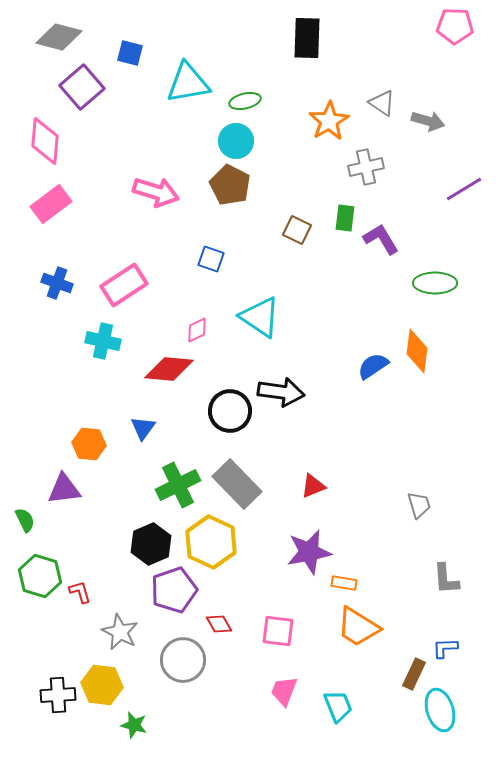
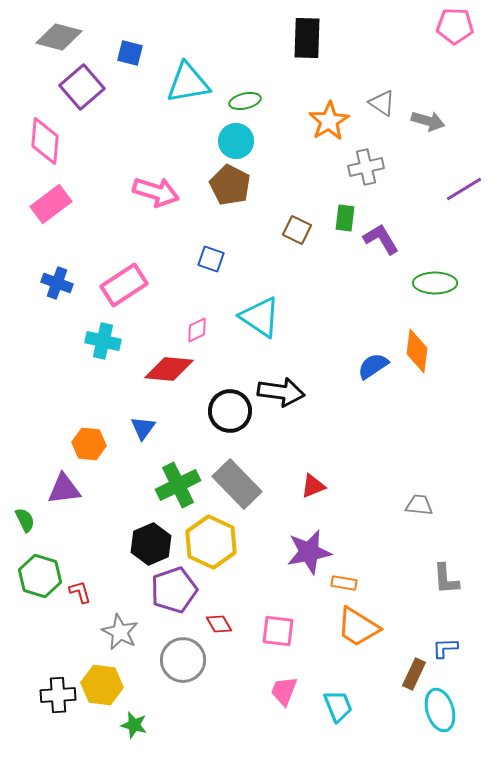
gray trapezoid at (419, 505): rotated 68 degrees counterclockwise
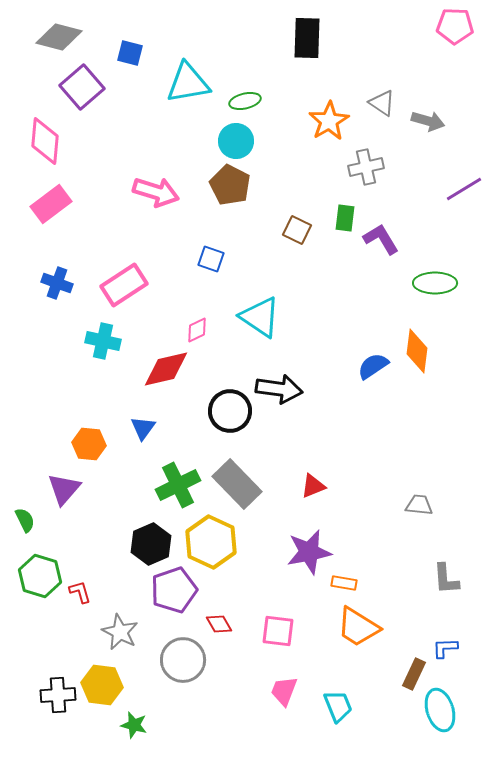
red diamond at (169, 369): moved 3 px left; rotated 18 degrees counterclockwise
black arrow at (281, 392): moved 2 px left, 3 px up
purple triangle at (64, 489): rotated 42 degrees counterclockwise
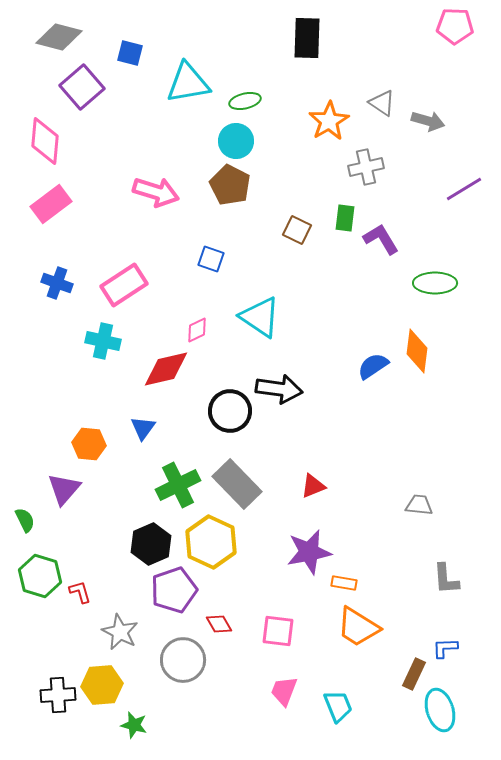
yellow hexagon at (102, 685): rotated 12 degrees counterclockwise
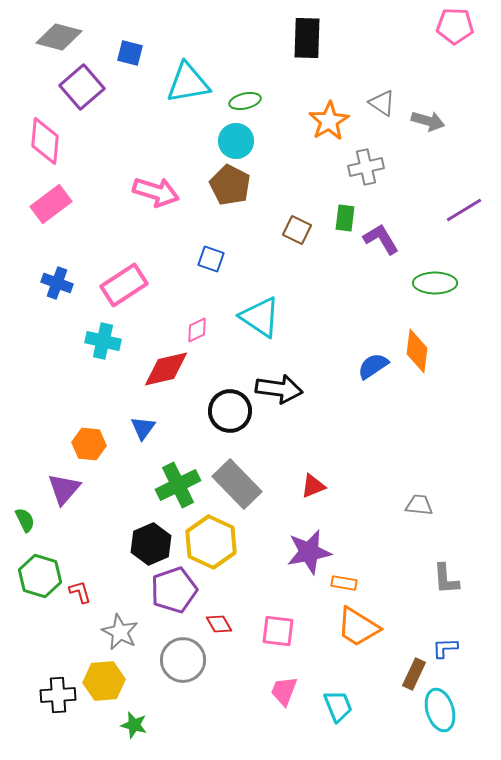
purple line at (464, 189): moved 21 px down
yellow hexagon at (102, 685): moved 2 px right, 4 px up
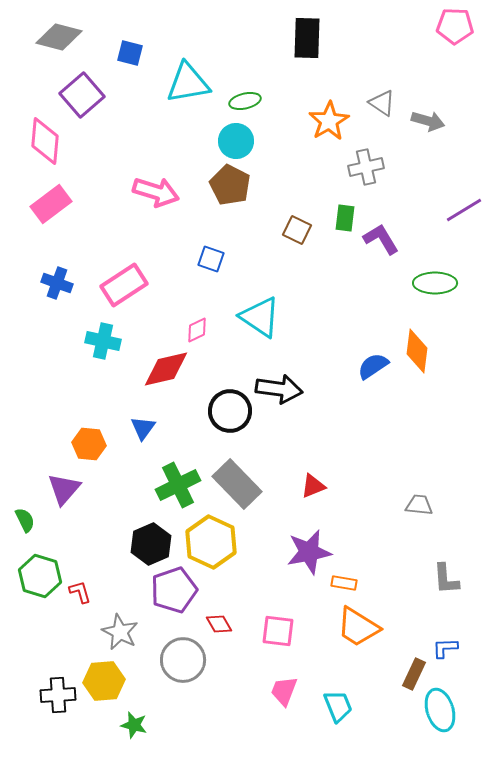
purple square at (82, 87): moved 8 px down
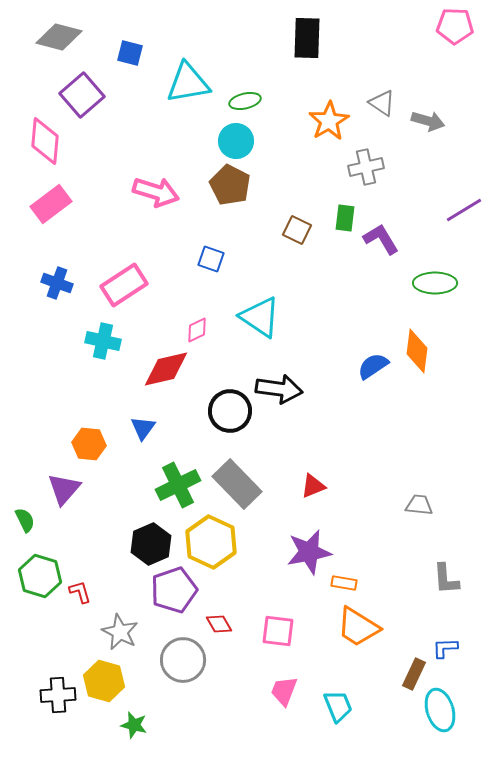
yellow hexagon at (104, 681): rotated 21 degrees clockwise
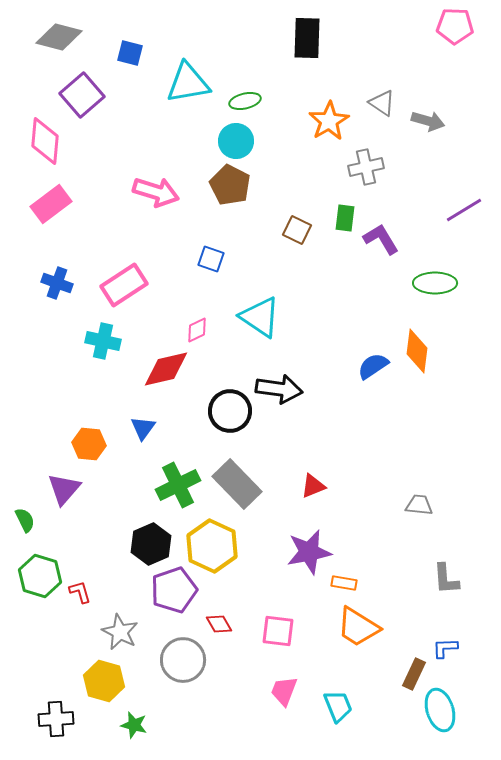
yellow hexagon at (211, 542): moved 1 px right, 4 px down
black cross at (58, 695): moved 2 px left, 24 px down
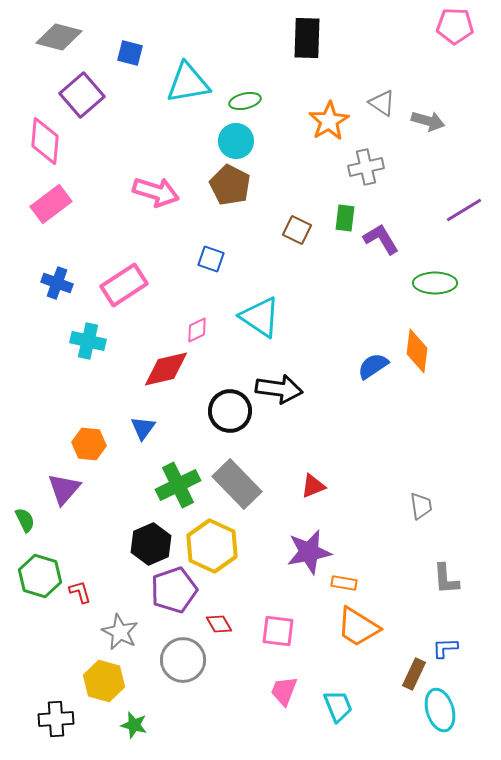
cyan cross at (103, 341): moved 15 px left
gray trapezoid at (419, 505): moved 2 px right, 1 px down; rotated 76 degrees clockwise
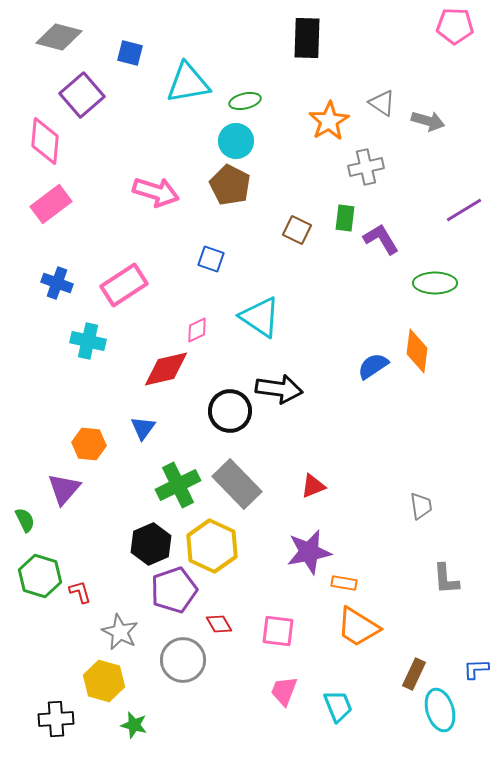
blue L-shape at (445, 648): moved 31 px right, 21 px down
